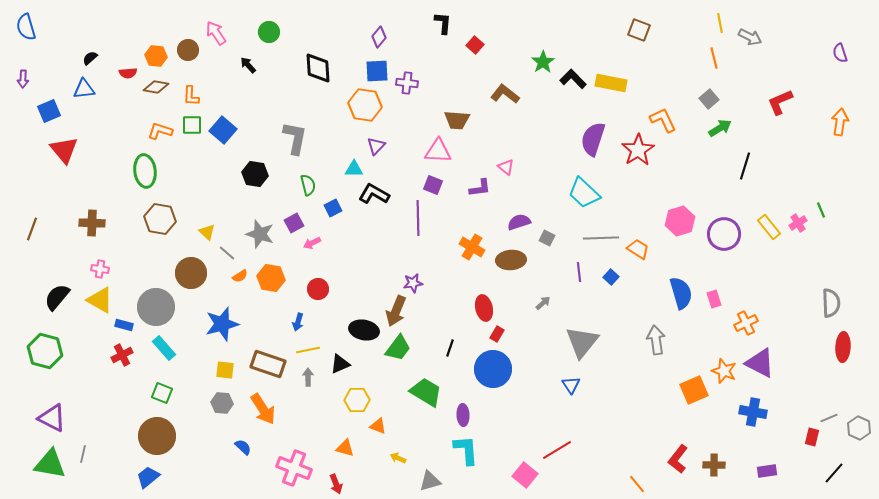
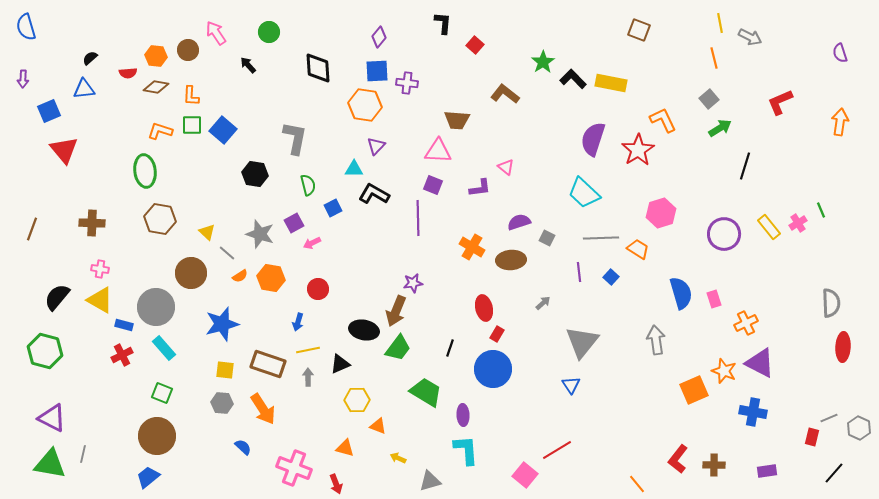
pink hexagon at (680, 221): moved 19 px left, 8 px up
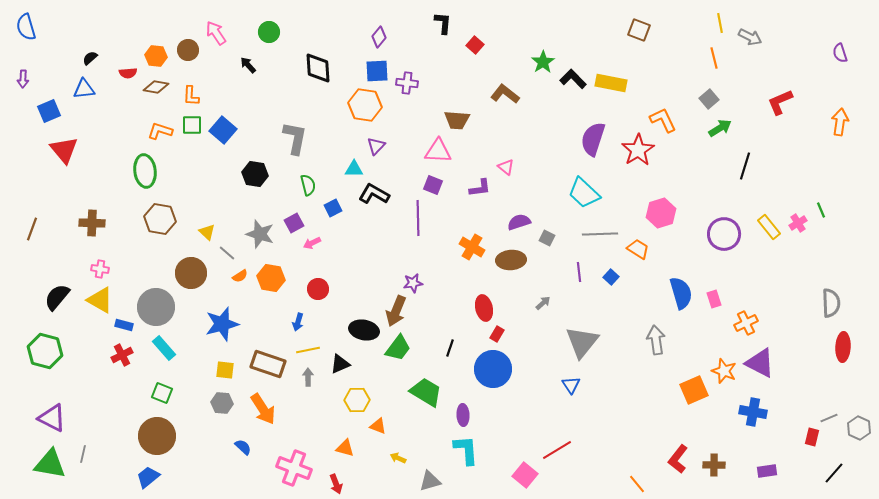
gray line at (601, 238): moved 1 px left, 4 px up
